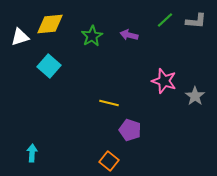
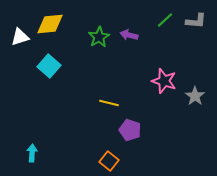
green star: moved 7 px right, 1 px down
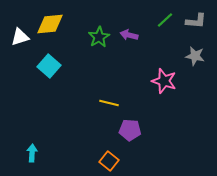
gray star: moved 40 px up; rotated 24 degrees counterclockwise
purple pentagon: rotated 15 degrees counterclockwise
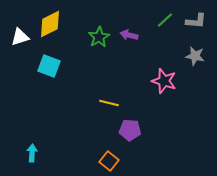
yellow diamond: rotated 20 degrees counterclockwise
cyan square: rotated 20 degrees counterclockwise
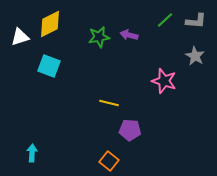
green star: rotated 20 degrees clockwise
gray star: rotated 18 degrees clockwise
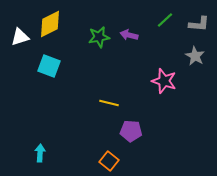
gray L-shape: moved 3 px right, 3 px down
purple pentagon: moved 1 px right, 1 px down
cyan arrow: moved 8 px right
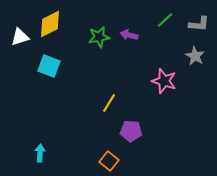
yellow line: rotated 72 degrees counterclockwise
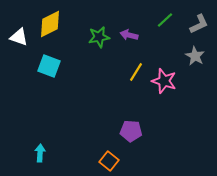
gray L-shape: rotated 30 degrees counterclockwise
white triangle: moved 1 px left; rotated 36 degrees clockwise
yellow line: moved 27 px right, 31 px up
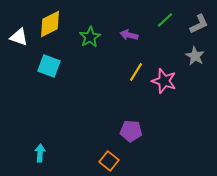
green star: moved 9 px left; rotated 20 degrees counterclockwise
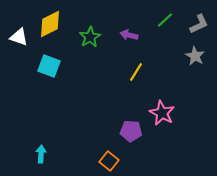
pink star: moved 2 px left, 32 px down; rotated 10 degrees clockwise
cyan arrow: moved 1 px right, 1 px down
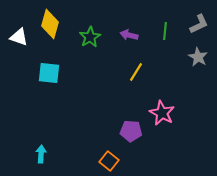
green line: moved 11 px down; rotated 42 degrees counterclockwise
yellow diamond: rotated 48 degrees counterclockwise
gray star: moved 3 px right, 1 px down
cyan square: moved 7 px down; rotated 15 degrees counterclockwise
